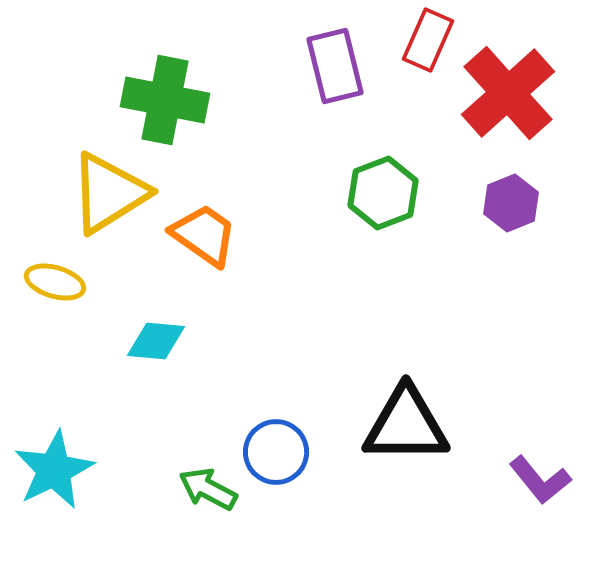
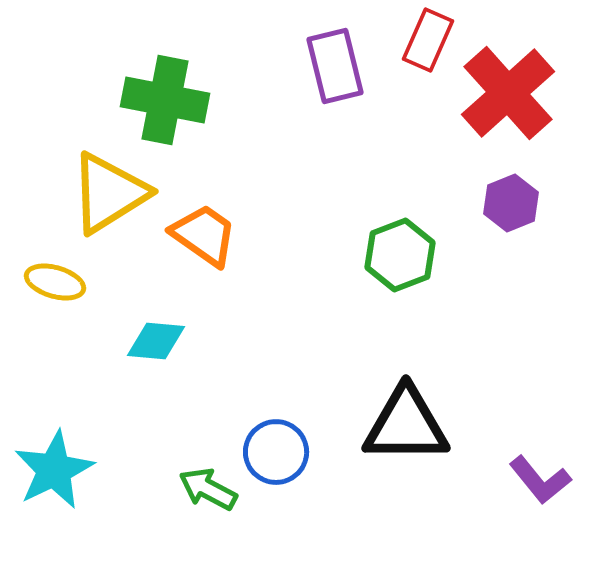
green hexagon: moved 17 px right, 62 px down
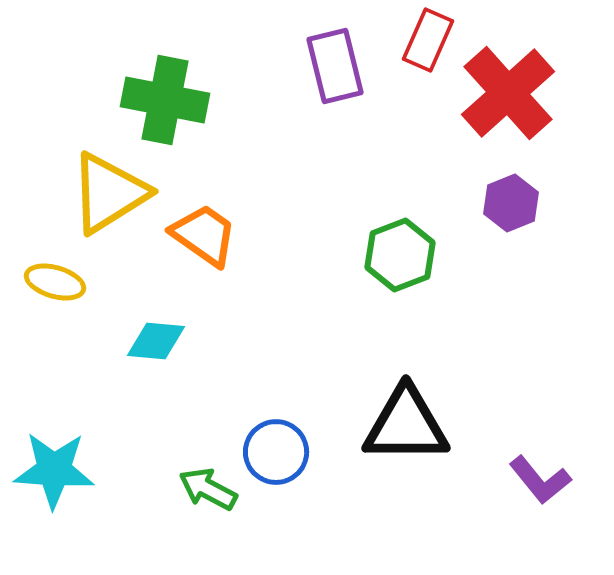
cyan star: rotated 30 degrees clockwise
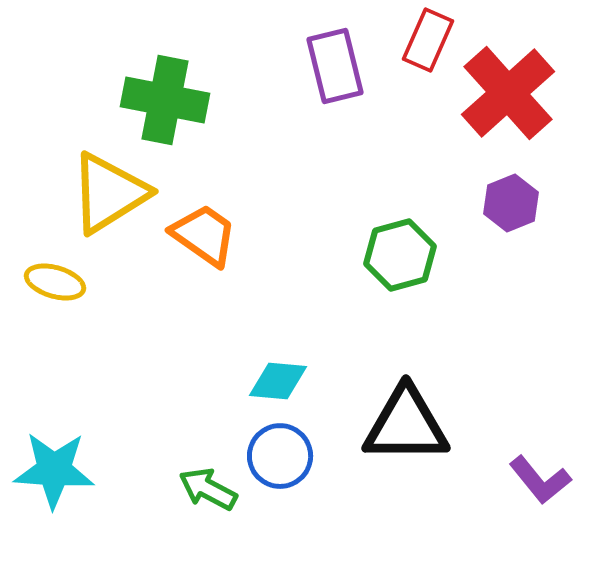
green hexagon: rotated 6 degrees clockwise
cyan diamond: moved 122 px right, 40 px down
blue circle: moved 4 px right, 4 px down
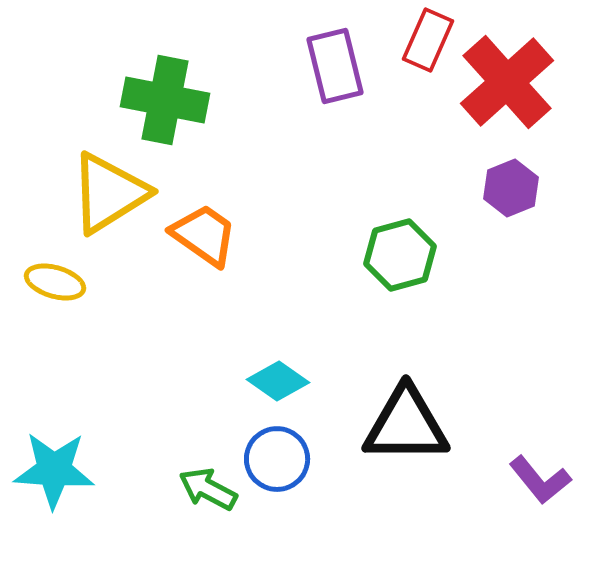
red cross: moved 1 px left, 11 px up
purple hexagon: moved 15 px up
cyan diamond: rotated 30 degrees clockwise
blue circle: moved 3 px left, 3 px down
